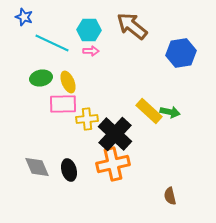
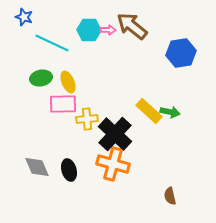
pink arrow: moved 17 px right, 21 px up
orange cross: rotated 28 degrees clockwise
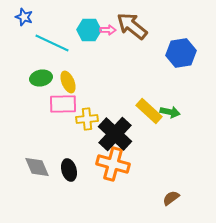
brown semicircle: moved 1 px right, 2 px down; rotated 66 degrees clockwise
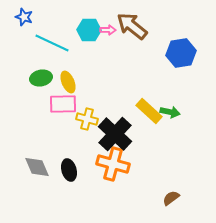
yellow cross: rotated 20 degrees clockwise
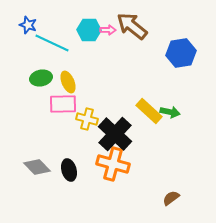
blue star: moved 4 px right, 8 px down
gray diamond: rotated 20 degrees counterclockwise
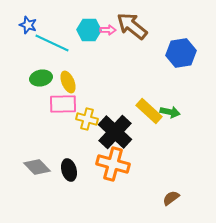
black cross: moved 2 px up
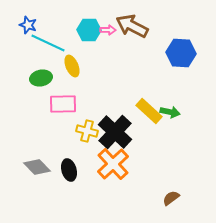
brown arrow: rotated 12 degrees counterclockwise
cyan line: moved 4 px left
blue hexagon: rotated 12 degrees clockwise
yellow ellipse: moved 4 px right, 16 px up
yellow cross: moved 12 px down
orange cross: rotated 32 degrees clockwise
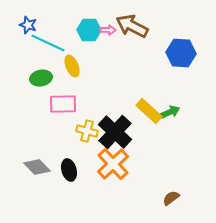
green arrow: rotated 36 degrees counterclockwise
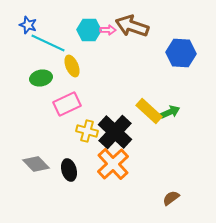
brown arrow: rotated 8 degrees counterclockwise
pink rectangle: moved 4 px right; rotated 24 degrees counterclockwise
gray diamond: moved 1 px left, 3 px up
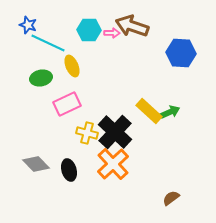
pink arrow: moved 4 px right, 3 px down
yellow cross: moved 2 px down
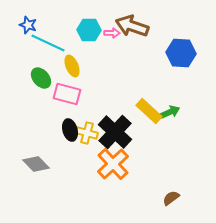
green ellipse: rotated 60 degrees clockwise
pink rectangle: moved 10 px up; rotated 40 degrees clockwise
black ellipse: moved 1 px right, 40 px up
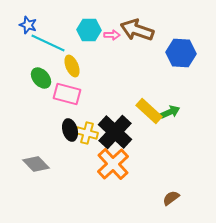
brown arrow: moved 5 px right, 4 px down
pink arrow: moved 2 px down
